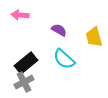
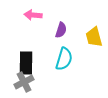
pink arrow: moved 13 px right
purple semicircle: moved 2 px right; rotated 77 degrees clockwise
cyan semicircle: rotated 115 degrees counterclockwise
black rectangle: rotated 50 degrees counterclockwise
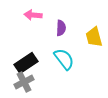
purple semicircle: moved 2 px up; rotated 14 degrees counterclockwise
cyan semicircle: rotated 55 degrees counterclockwise
black rectangle: rotated 55 degrees clockwise
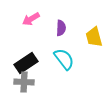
pink arrow: moved 2 px left, 4 px down; rotated 36 degrees counterclockwise
gray cross: rotated 30 degrees clockwise
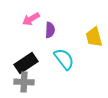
purple semicircle: moved 11 px left, 2 px down
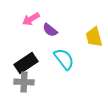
purple semicircle: rotated 126 degrees clockwise
